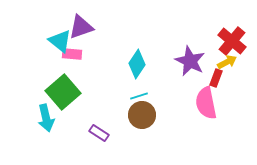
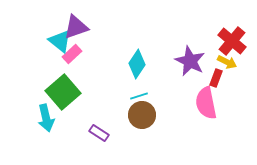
purple triangle: moved 5 px left
pink rectangle: rotated 48 degrees counterclockwise
yellow arrow: rotated 54 degrees clockwise
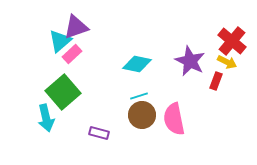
cyan triangle: rotated 40 degrees clockwise
cyan diamond: rotated 68 degrees clockwise
red rectangle: moved 3 px down
pink semicircle: moved 32 px left, 16 px down
purple rectangle: rotated 18 degrees counterclockwise
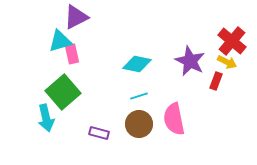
purple triangle: moved 10 px up; rotated 8 degrees counterclockwise
cyan triangle: rotated 25 degrees clockwise
pink rectangle: rotated 60 degrees counterclockwise
brown circle: moved 3 px left, 9 px down
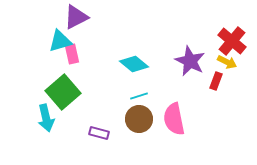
cyan diamond: moved 3 px left; rotated 28 degrees clockwise
brown circle: moved 5 px up
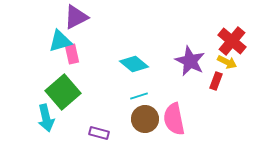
brown circle: moved 6 px right
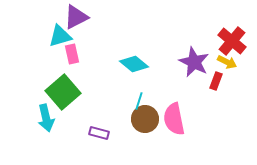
cyan triangle: moved 5 px up
purple star: moved 4 px right, 1 px down
cyan line: moved 5 px down; rotated 54 degrees counterclockwise
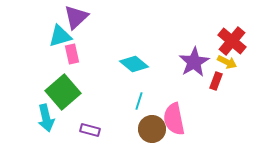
purple triangle: rotated 16 degrees counterclockwise
purple star: rotated 16 degrees clockwise
brown circle: moved 7 px right, 10 px down
purple rectangle: moved 9 px left, 3 px up
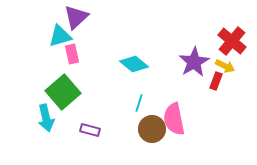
yellow arrow: moved 2 px left, 4 px down
cyan line: moved 2 px down
